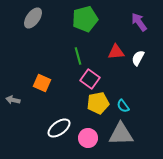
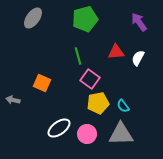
pink circle: moved 1 px left, 4 px up
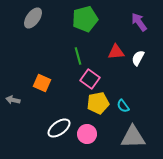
gray triangle: moved 12 px right, 3 px down
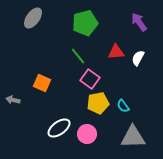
green pentagon: moved 4 px down
green line: rotated 24 degrees counterclockwise
